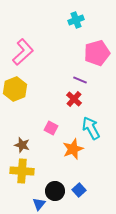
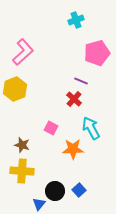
purple line: moved 1 px right, 1 px down
orange star: rotated 20 degrees clockwise
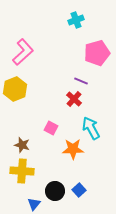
blue triangle: moved 5 px left
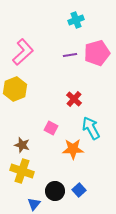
purple line: moved 11 px left, 26 px up; rotated 32 degrees counterclockwise
yellow cross: rotated 15 degrees clockwise
